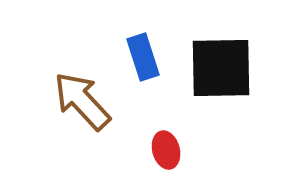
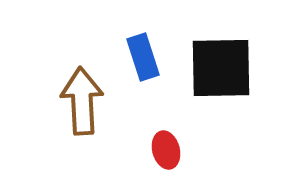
brown arrow: rotated 40 degrees clockwise
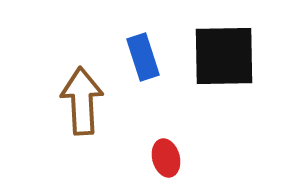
black square: moved 3 px right, 12 px up
red ellipse: moved 8 px down
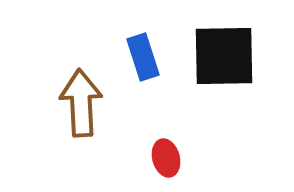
brown arrow: moved 1 px left, 2 px down
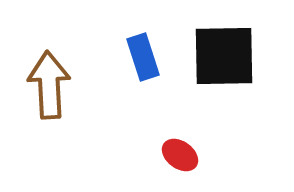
brown arrow: moved 32 px left, 18 px up
red ellipse: moved 14 px right, 3 px up; rotated 39 degrees counterclockwise
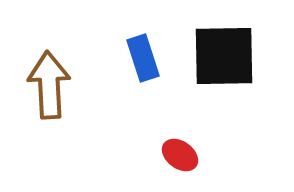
blue rectangle: moved 1 px down
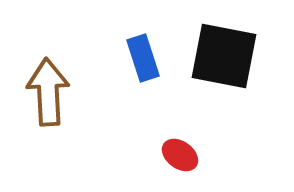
black square: rotated 12 degrees clockwise
brown arrow: moved 1 px left, 7 px down
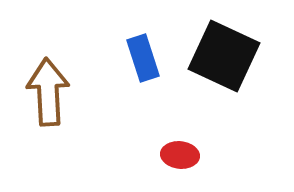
black square: rotated 14 degrees clockwise
red ellipse: rotated 30 degrees counterclockwise
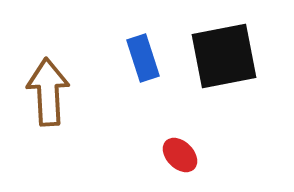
black square: rotated 36 degrees counterclockwise
red ellipse: rotated 39 degrees clockwise
